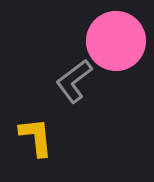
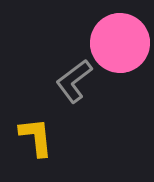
pink circle: moved 4 px right, 2 px down
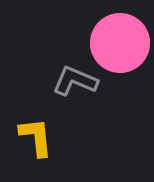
gray L-shape: moved 1 px right; rotated 60 degrees clockwise
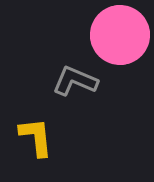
pink circle: moved 8 px up
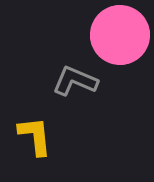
yellow L-shape: moved 1 px left, 1 px up
